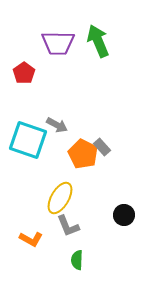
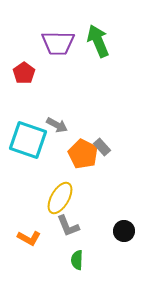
black circle: moved 16 px down
orange L-shape: moved 2 px left, 1 px up
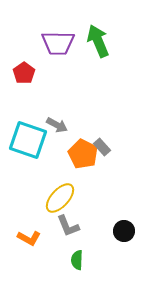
yellow ellipse: rotated 12 degrees clockwise
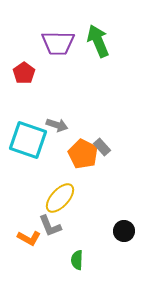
gray arrow: rotated 10 degrees counterclockwise
gray L-shape: moved 18 px left
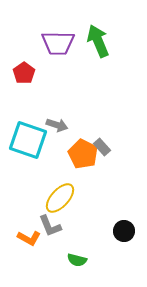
green semicircle: rotated 78 degrees counterclockwise
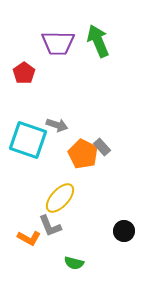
green semicircle: moved 3 px left, 3 px down
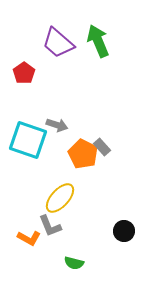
purple trapezoid: rotated 40 degrees clockwise
